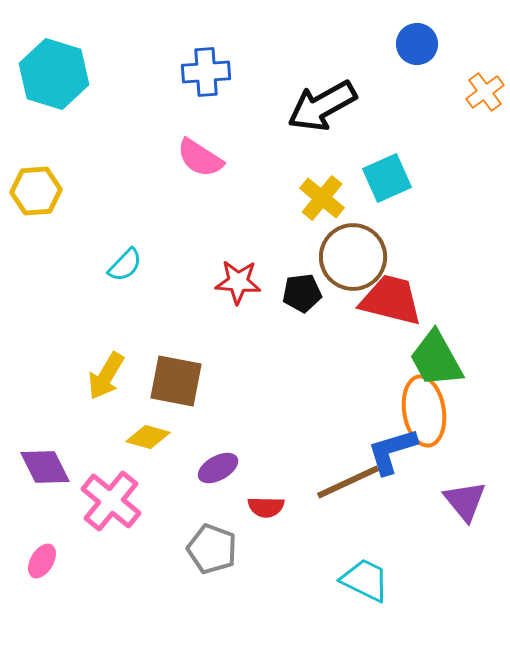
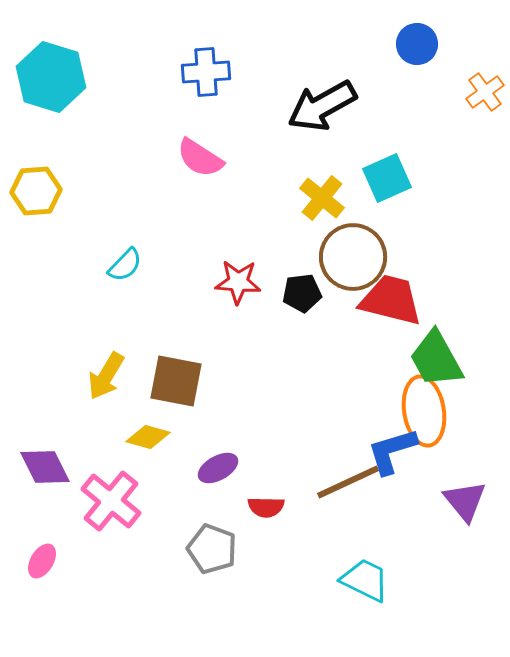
cyan hexagon: moved 3 px left, 3 px down
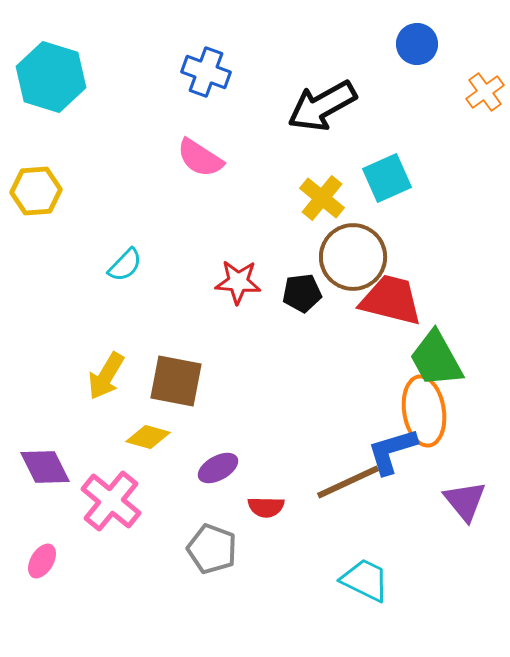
blue cross: rotated 24 degrees clockwise
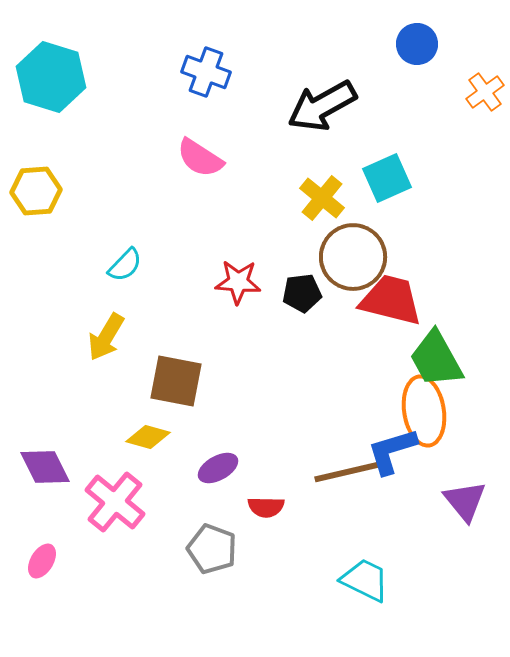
yellow arrow: moved 39 px up
brown line: moved 1 px left, 10 px up; rotated 12 degrees clockwise
pink cross: moved 4 px right, 1 px down
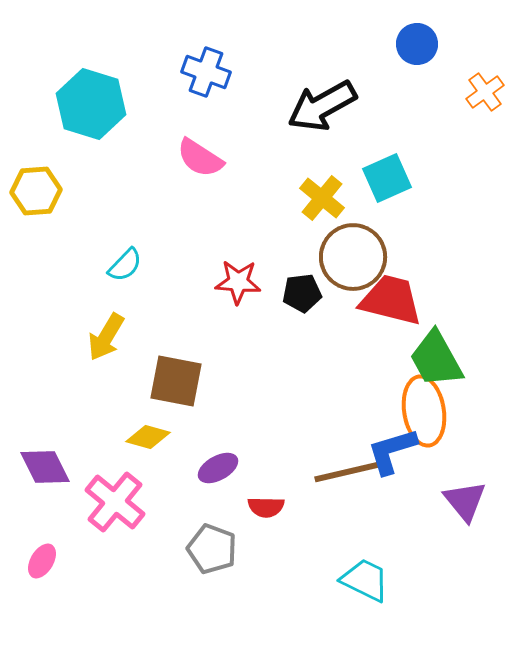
cyan hexagon: moved 40 px right, 27 px down
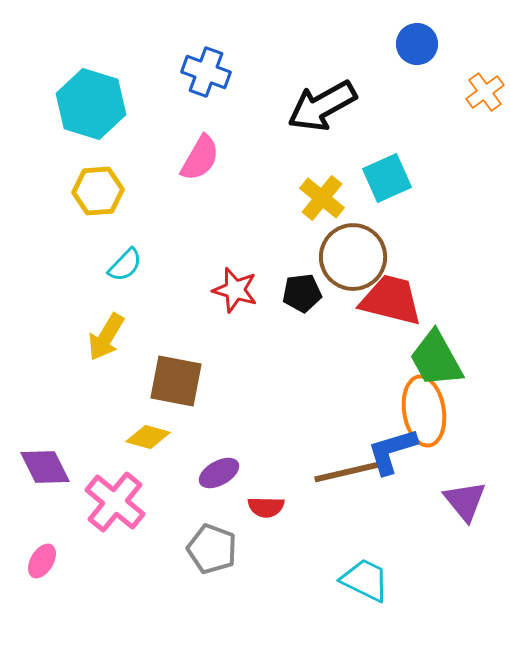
pink semicircle: rotated 93 degrees counterclockwise
yellow hexagon: moved 62 px right
red star: moved 3 px left, 8 px down; rotated 12 degrees clockwise
purple ellipse: moved 1 px right, 5 px down
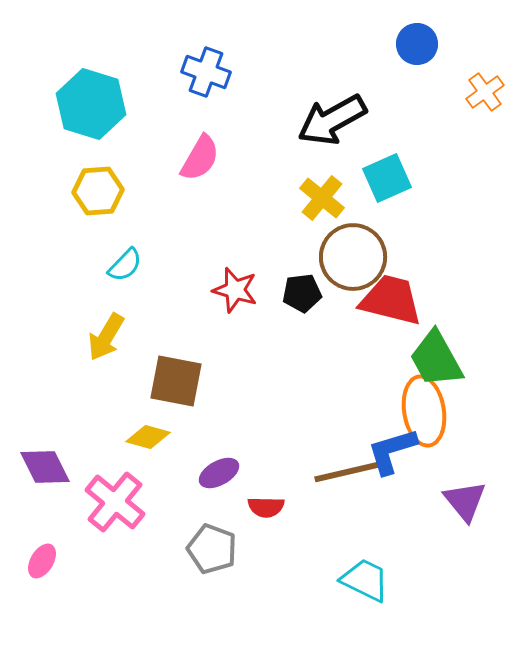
black arrow: moved 10 px right, 14 px down
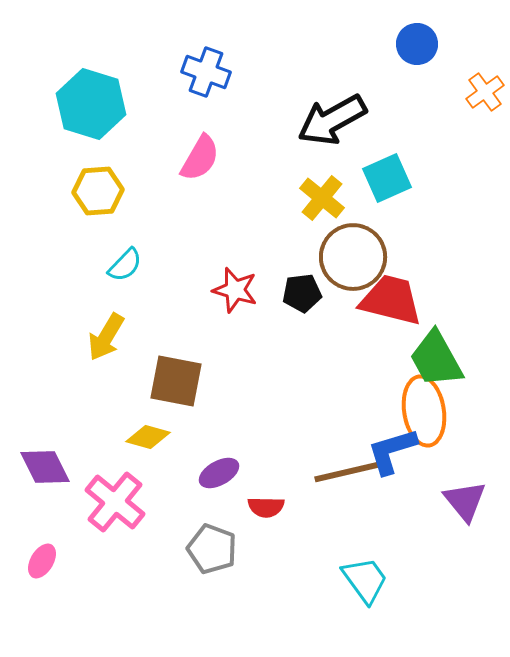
cyan trapezoid: rotated 28 degrees clockwise
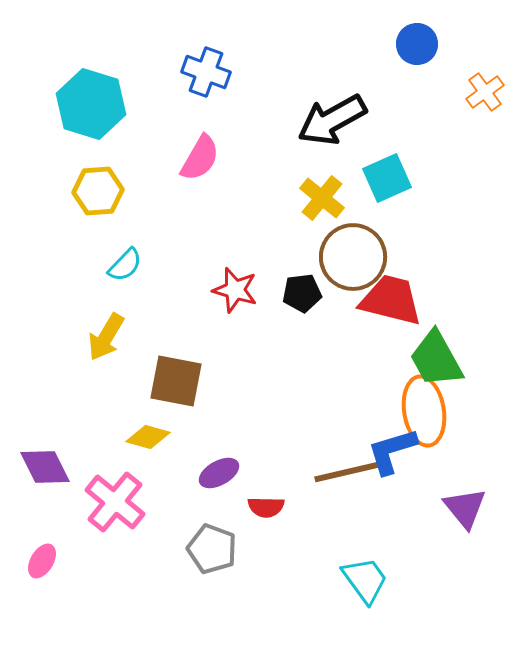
purple triangle: moved 7 px down
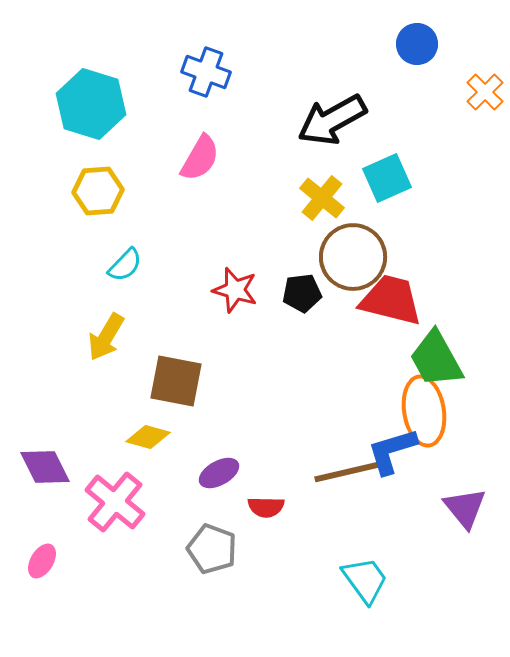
orange cross: rotated 9 degrees counterclockwise
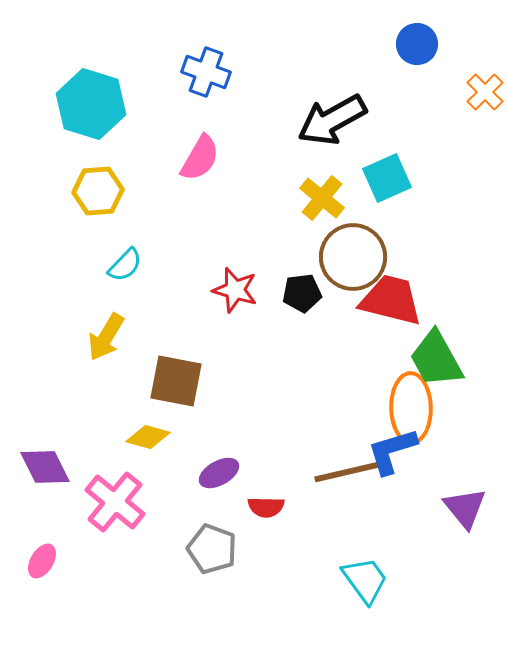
orange ellipse: moved 13 px left, 3 px up; rotated 8 degrees clockwise
